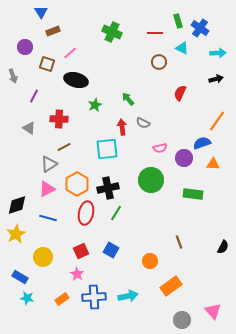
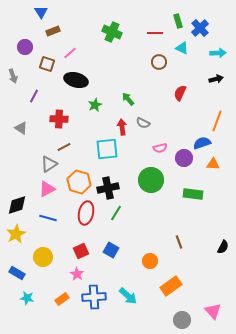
blue cross at (200, 28): rotated 12 degrees clockwise
orange line at (217, 121): rotated 15 degrees counterclockwise
gray triangle at (29, 128): moved 8 px left
orange hexagon at (77, 184): moved 2 px right, 2 px up; rotated 15 degrees counterclockwise
blue rectangle at (20, 277): moved 3 px left, 4 px up
cyan arrow at (128, 296): rotated 54 degrees clockwise
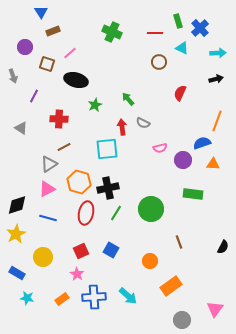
purple circle at (184, 158): moved 1 px left, 2 px down
green circle at (151, 180): moved 29 px down
pink triangle at (213, 311): moved 2 px right, 2 px up; rotated 18 degrees clockwise
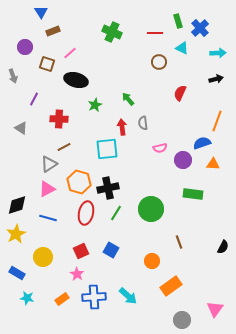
purple line at (34, 96): moved 3 px down
gray semicircle at (143, 123): rotated 56 degrees clockwise
orange circle at (150, 261): moved 2 px right
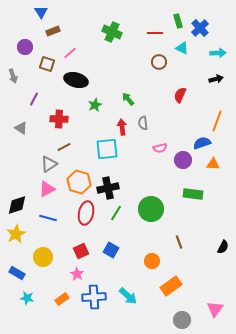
red semicircle at (180, 93): moved 2 px down
